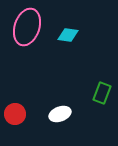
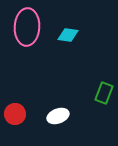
pink ellipse: rotated 15 degrees counterclockwise
green rectangle: moved 2 px right
white ellipse: moved 2 px left, 2 px down
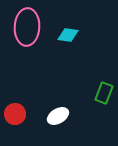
white ellipse: rotated 10 degrees counterclockwise
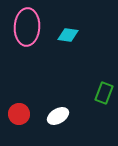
red circle: moved 4 px right
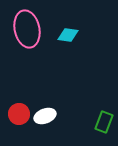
pink ellipse: moved 2 px down; rotated 15 degrees counterclockwise
green rectangle: moved 29 px down
white ellipse: moved 13 px left; rotated 10 degrees clockwise
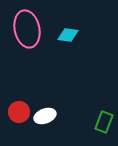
red circle: moved 2 px up
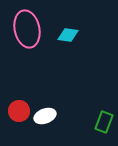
red circle: moved 1 px up
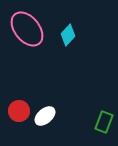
pink ellipse: rotated 27 degrees counterclockwise
cyan diamond: rotated 55 degrees counterclockwise
white ellipse: rotated 20 degrees counterclockwise
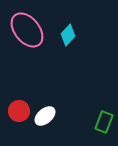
pink ellipse: moved 1 px down
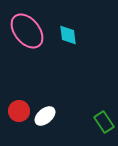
pink ellipse: moved 1 px down
cyan diamond: rotated 50 degrees counterclockwise
green rectangle: rotated 55 degrees counterclockwise
